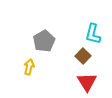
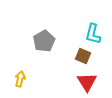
brown square: rotated 21 degrees counterclockwise
yellow arrow: moved 9 px left, 12 px down
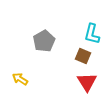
cyan L-shape: moved 1 px left
yellow arrow: rotated 70 degrees counterclockwise
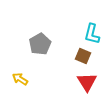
gray pentagon: moved 4 px left, 3 px down
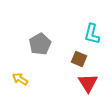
brown square: moved 4 px left, 3 px down
red triangle: moved 1 px right, 1 px down
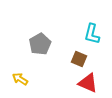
red triangle: rotated 35 degrees counterclockwise
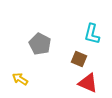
gray pentagon: rotated 15 degrees counterclockwise
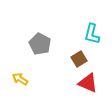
brown square: rotated 35 degrees clockwise
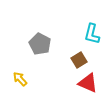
brown square: moved 1 px down
yellow arrow: rotated 14 degrees clockwise
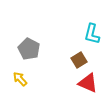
gray pentagon: moved 11 px left, 5 px down
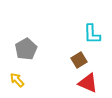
cyan L-shape: rotated 15 degrees counterclockwise
gray pentagon: moved 3 px left; rotated 15 degrees clockwise
yellow arrow: moved 3 px left, 1 px down
